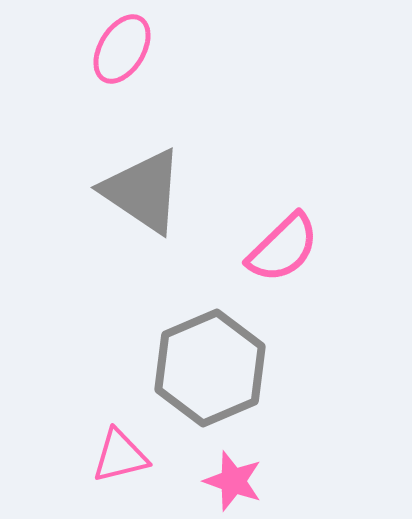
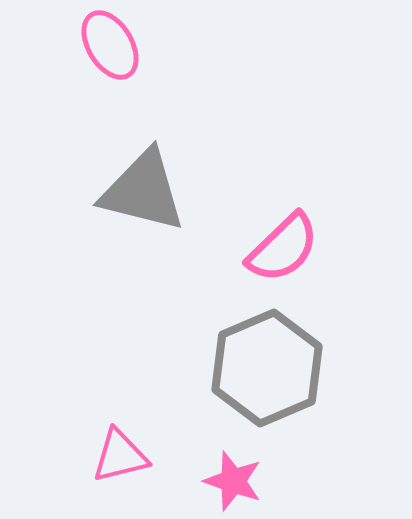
pink ellipse: moved 12 px left, 4 px up; rotated 62 degrees counterclockwise
gray triangle: rotated 20 degrees counterclockwise
gray hexagon: moved 57 px right
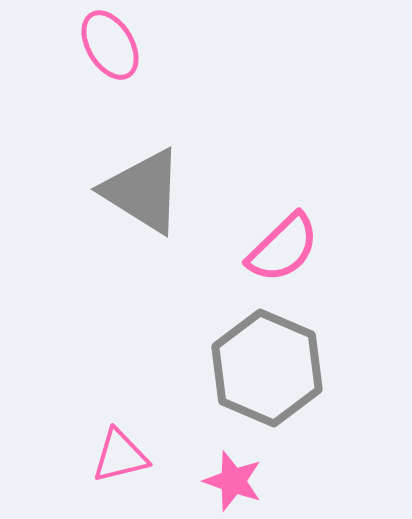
gray triangle: rotated 18 degrees clockwise
gray hexagon: rotated 14 degrees counterclockwise
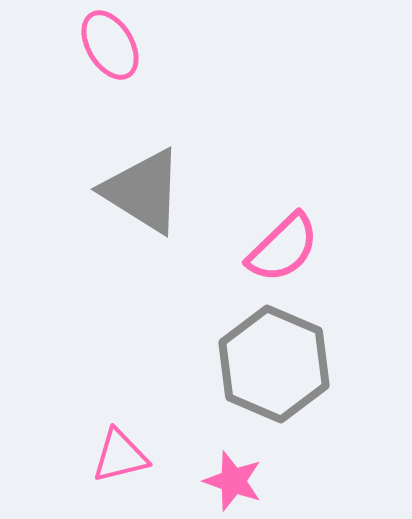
gray hexagon: moved 7 px right, 4 px up
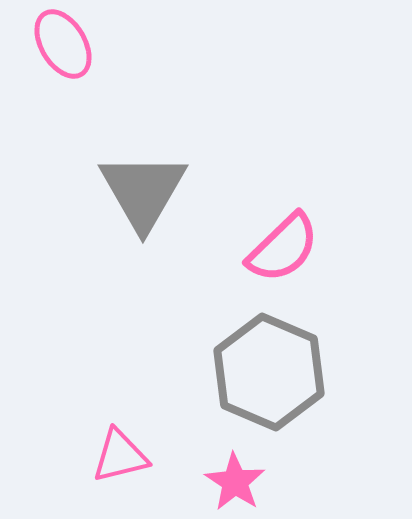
pink ellipse: moved 47 px left, 1 px up
gray triangle: rotated 28 degrees clockwise
gray hexagon: moved 5 px left, 8 px down
pink star: moved 2 px right, 1 px down; rotated 14 degrees clockwise
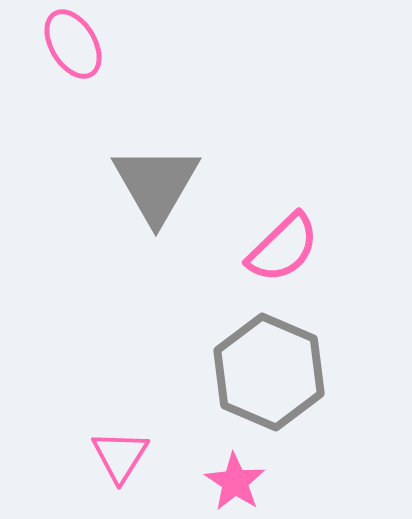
pink ellipse: moved 10 px right
gray triangle: moved 13 px right, 7 px up
pink triangle: rotated 44 degrees counterclockwise
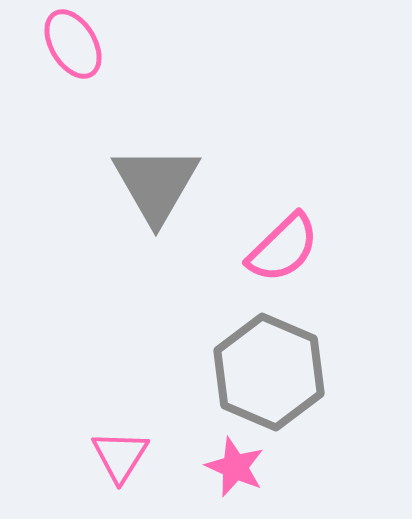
pink star: moved 15 px up; rotated 10 degrees counterclockwise
